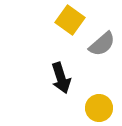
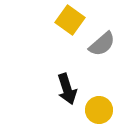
black arrow: moved 6 px right, 11 px down
yellow circle: moved 2 px down
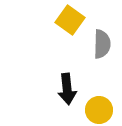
gray semicircle: rotated 48 degrees counterclockwise
black arrow: rotated 12 degrees clockwise
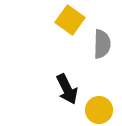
black arrow: rotated 20 degrees counterclockwise
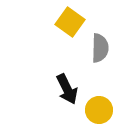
yellow square: moved 2 px down
gray semicircle: moved 2 px left, 4 px down
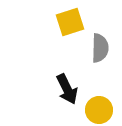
yellow square: rotated 36 degrees clockwise
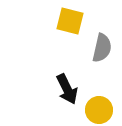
yellow square: moved 1 px up; rotated 32 degrees clockwise
gray semicircle: moved 2 px right; rotated 12 degrees clockwise
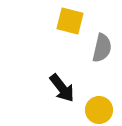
black arrow: moved 5 px left, 1 px up; rotated 12 degrees counterclockwise
